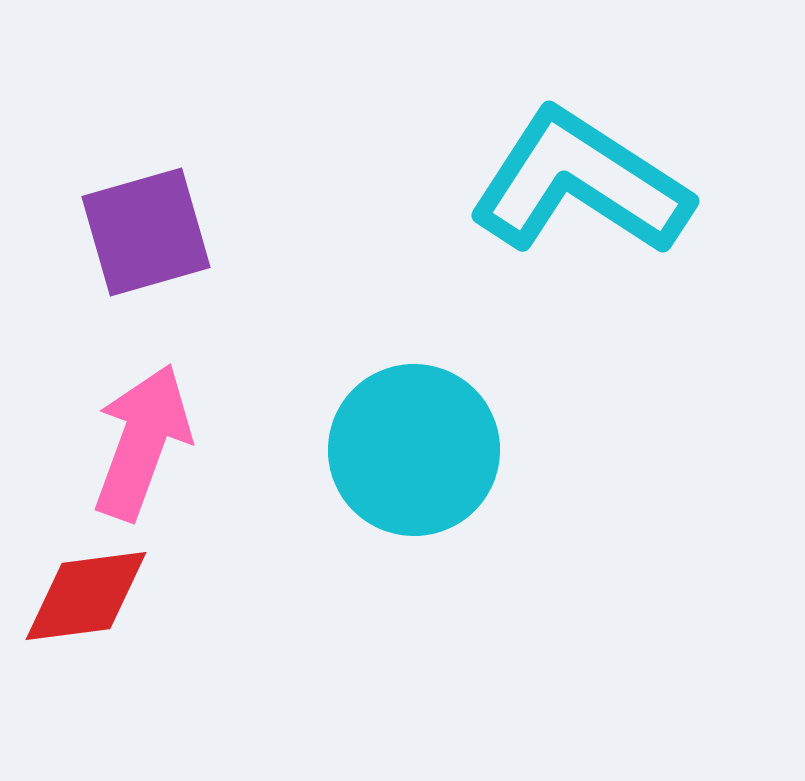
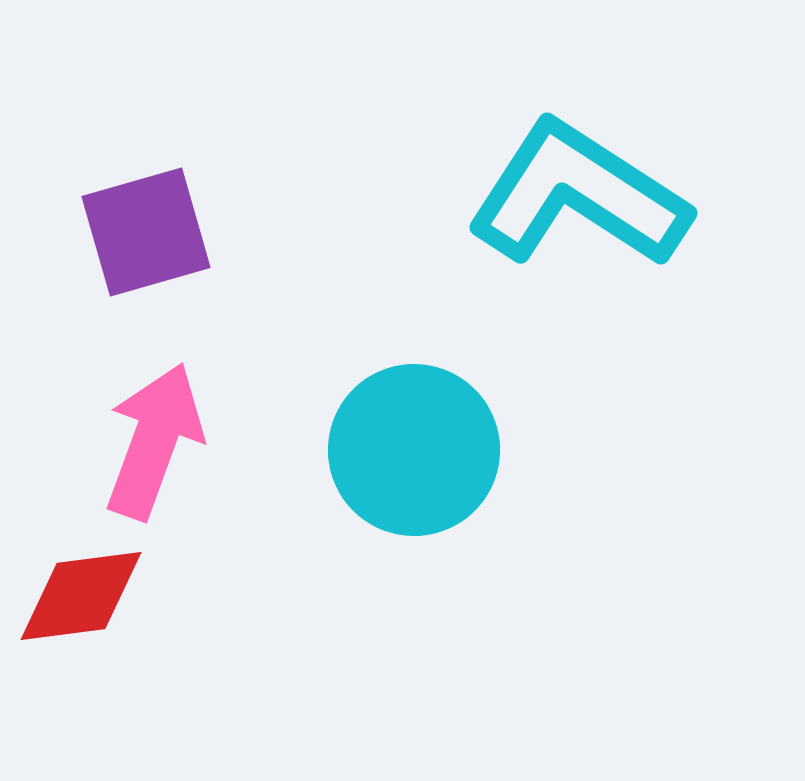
cyan L-shape: moved 2 px left, 12 px down
pink arrow: moved 12 px right, 1 px up
red diamond: moved 5 px left
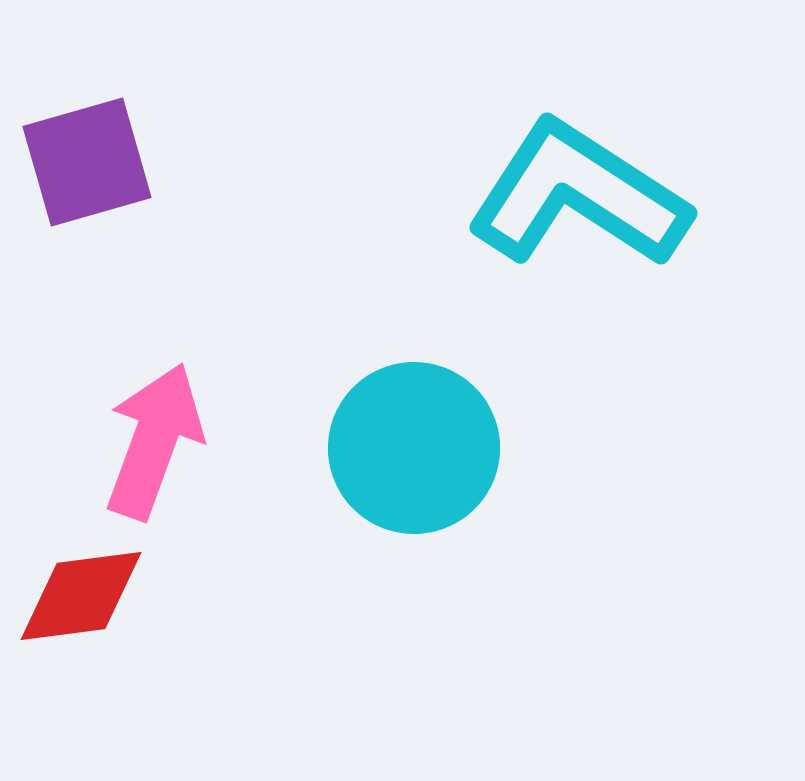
purple square: moved 59 px left, 70 px up
cyan circle: moved 2 px up
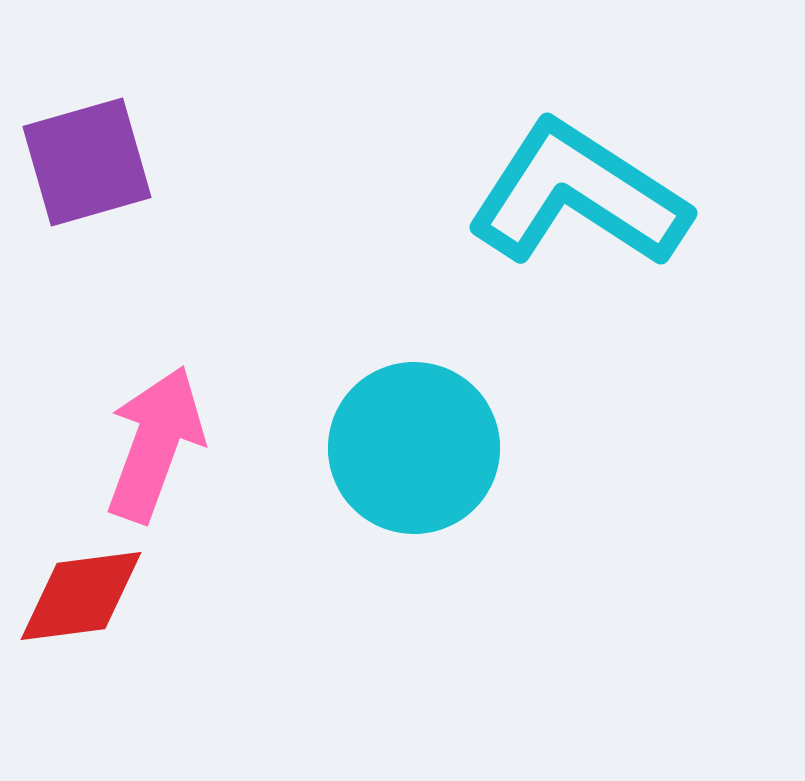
pink arrow: moved 1 px right, 3 px down
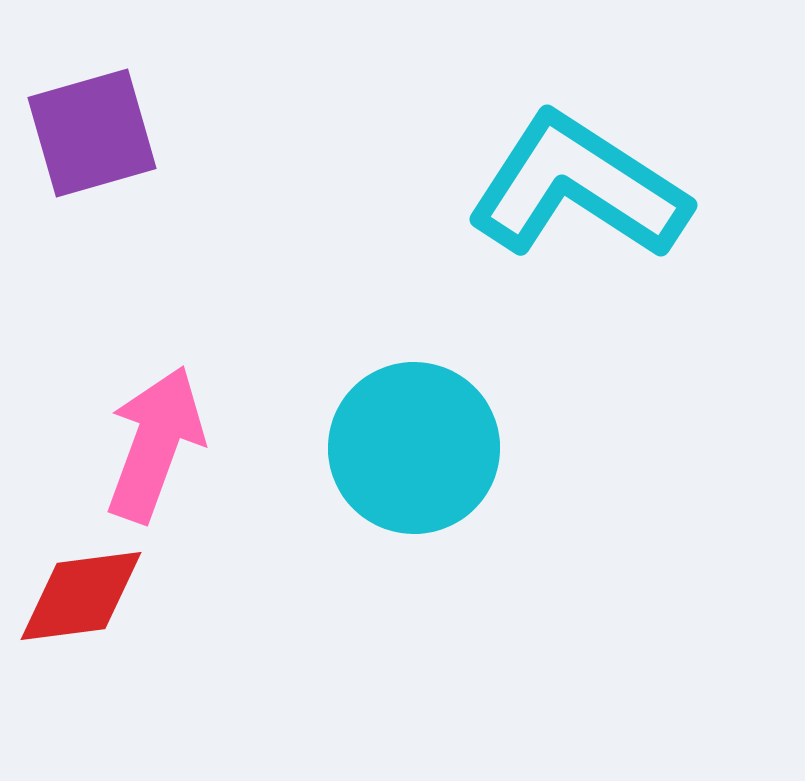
purple square: moved 5 px right, 29 px up
cyan L-shape: moved 8 px up
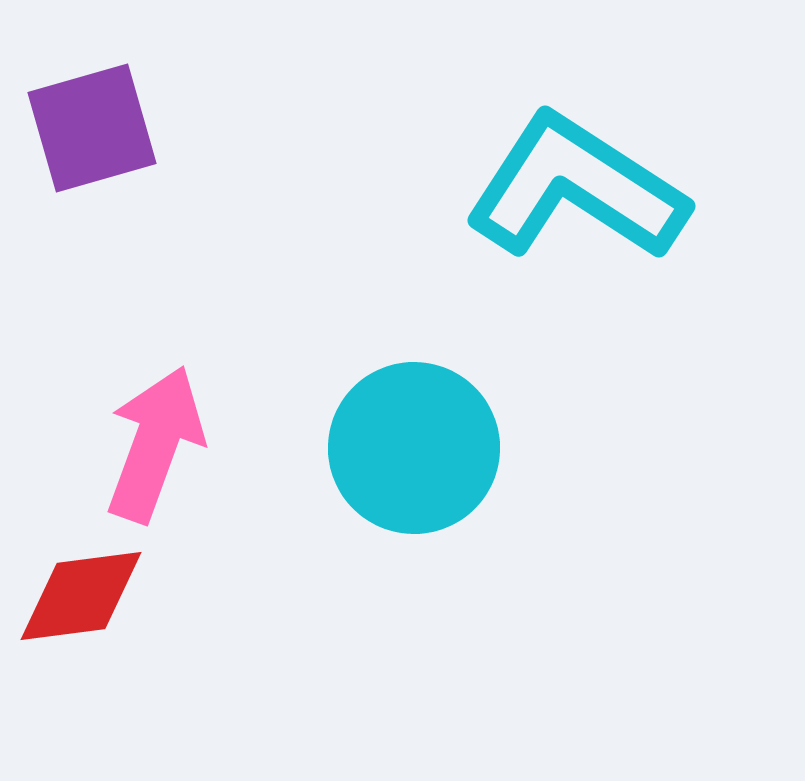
purple square: moved 5 px up
cyan L-shape: moved 2 px left, 1 px down
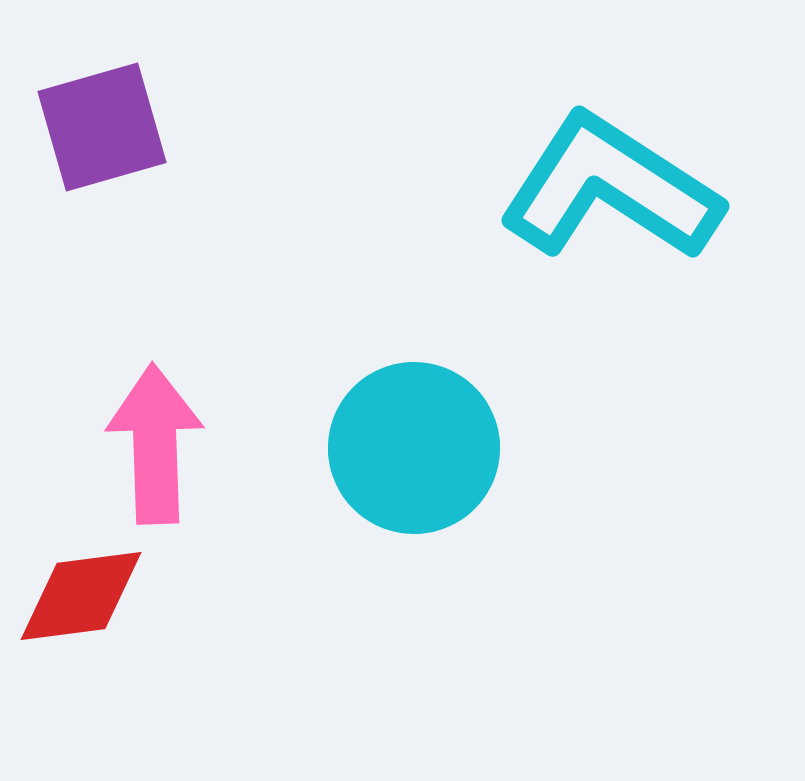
purple square: moved 10 px right, 1 px up
cyan L-shape: moved 34 px right
pink arrow: rotated 22 degrees counterclockwise
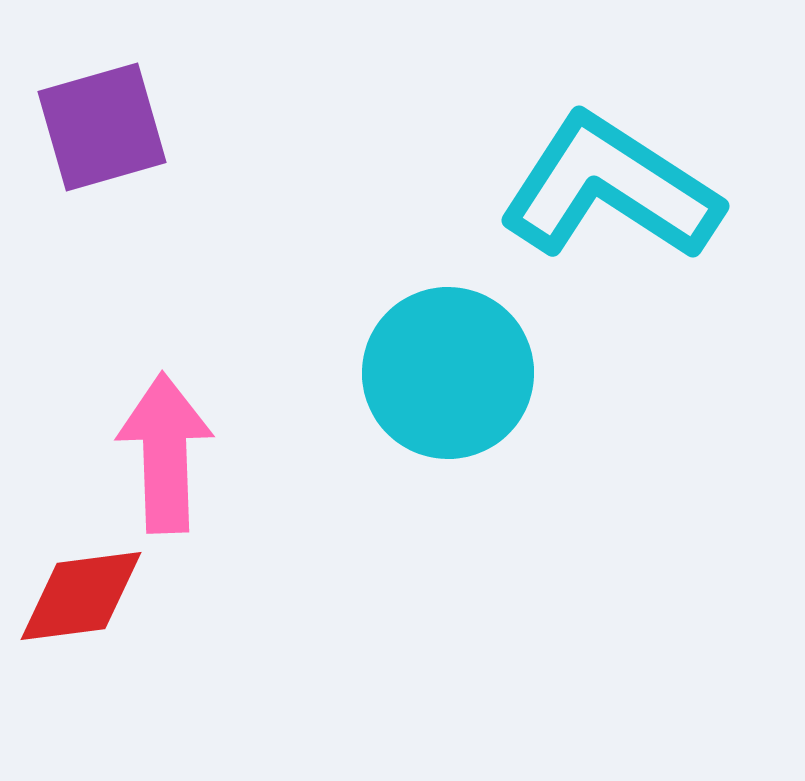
pink arrow: moved 10 px right, 9 px down
cyan circle: moved 34 px right, 75 px up
